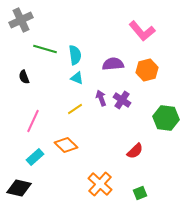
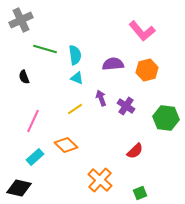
purple cross: moved 4 px right, 6 px down
orange cross: moved 4 px up
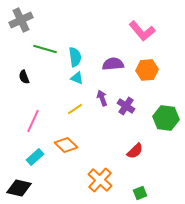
cyan semicircle: moved 2 px down
orange hexagon: rotated 10 degrees clockwise
purple arrow: moved 1 px right
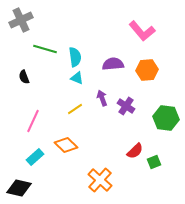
green square: moved 14 px right, 31 px up
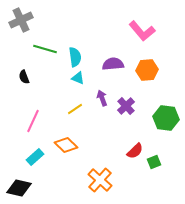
cyan triangle: moved 1 px right
purple cross: rotated 12 degrees clockwise
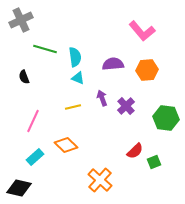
yellow line: moved 2 px left, 2 px up; rotated 21 degrees clockwise
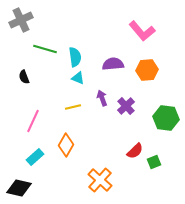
orange diamond: rotated 75 degrees clockwise
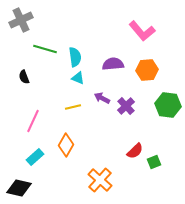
purple arrow: rotated 42 degrees counterclockwise
green hexagon: moved 2 px right, 13 px up
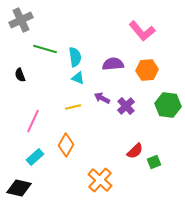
black semicircle: moved 4 px left, 2 px up
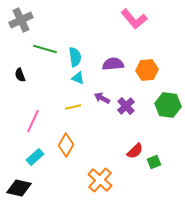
pink L-shape: moved 8 px left, 12 px up
